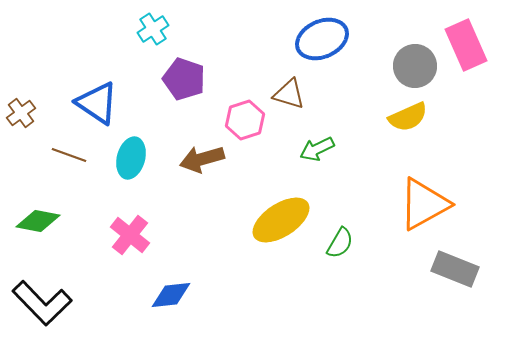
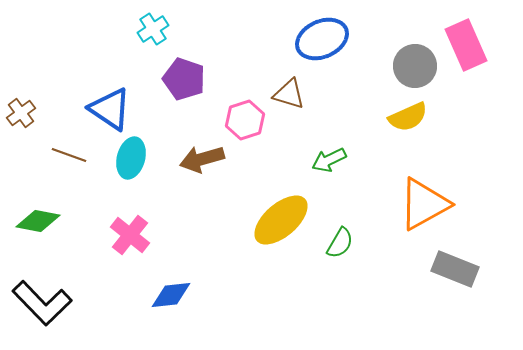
blue triangle: moved 13 px right, 6 px down
green arrow: moved 12 px right, 11 px down
yellow ellipse: rotated 8 degrees counterclockwise
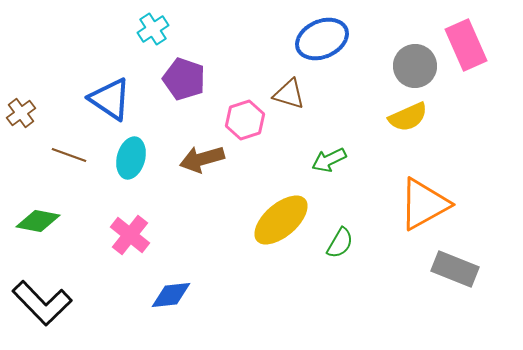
blue triangle: moved 10 px up
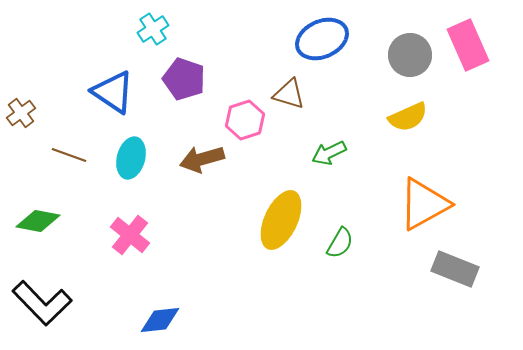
pink rectangle: moved 2 px right
gray circle: moved 5 px left, 11 px up
blue triangle: moved 3 px right, 7 px up
green arrow: moved 7 px up
yellow ellipse: rotated 24 degrees counterclockwise
blue diamond: moved 11 px left, 25 px down
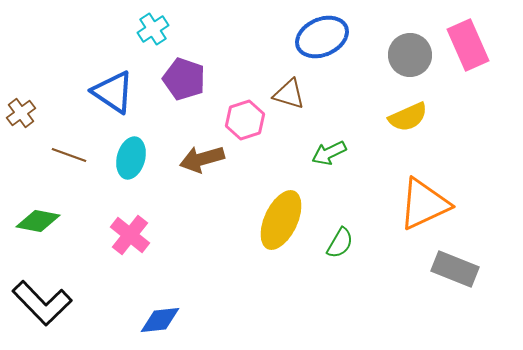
blue ellipse: moved 2 px up
orange triangle: rotated 4 degrees clockwise
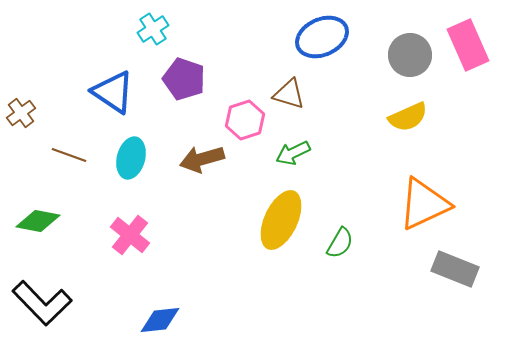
green arrow: moved 36 px left
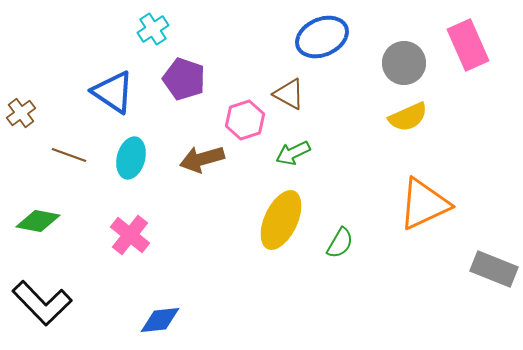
gray circle: moved 6 px left, 8 px down
brown triangle: rotated 12 degrees clockwise
gray rectangle: moved 39 px right
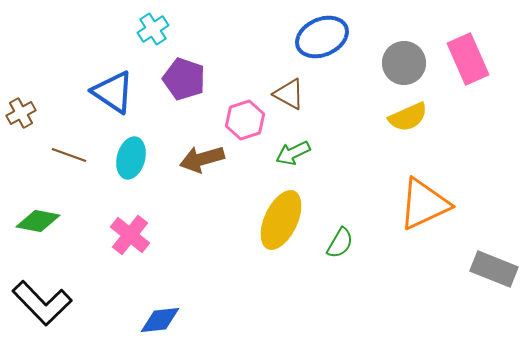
pink rectangle: moved 14 px down
brown cross: rotated 8 degrees clockwise
